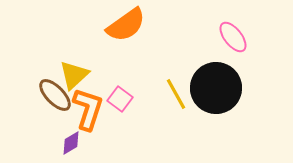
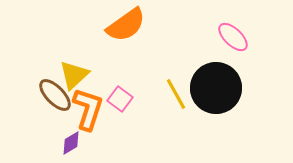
pink ellipse: rotated 8 degrees counterclockwise
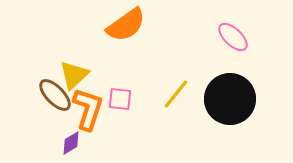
black circle: moved 14 px right, 11 px down
yellow line: rotated 68 degrees clockwise
pink square: rotated 30 degrees counterclockwise
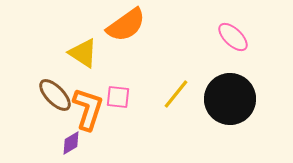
yellow triangle: moved 9 px right, 22 px up; rotated 44 degrees counterclockwise
pink square: moved 2 px left, 2 px up
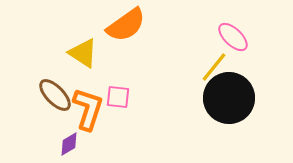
yellow line: moved 38 px right, 27 px up
black circle: moved 1 px left, 1 px up
purple diamond: moved 2 px left, 1 px down
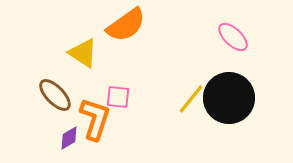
yellow line: moved 23 px left, 32 px down
orange L-shape: moved 7 px right, 10 px down
purple diamond: moved 6 px up
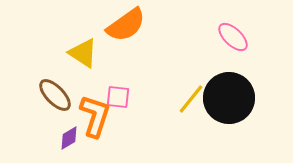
orange L-shape: moved 3 px up
